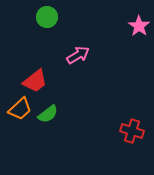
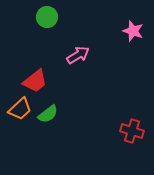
pink star: moved 6 px left, 5 px down; rotated 15 degrees counterclockwise
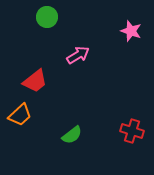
pink star: moved 2 px left
orange trapezoid: moved 6 px down
green semicircle: moved 24 px right, 21 px down
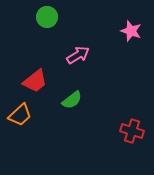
green semicircle: moved 35 px up
